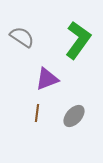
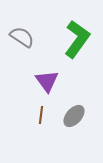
green L-shape: moved 1 px left, 1 px up
purple triangle: moved 2 px down; rotated 45 degrees counterclockwise
brown line: moved 4 px right, 2 px down
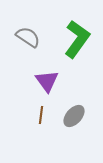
gray semicircle: moved 6 px right
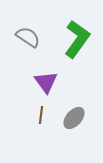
purple triangle: moved 1 px left, 1 px down
gray ellipse: moved 2 px down
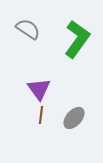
gray semicircle: moved 8 px up
purple triangle: moved 7 px left, 7 px down
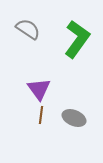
gray ellipse: rotated 70 degrees clockwise
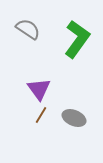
brown line: rotated 24 degrees clockwise
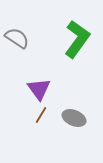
gray semicircle: moved 11 px left, 9 px down
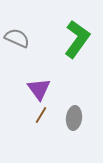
gray semicircle: rotated 10 degrees counterclockwise
gray ellipse: rotated 75 degrees clockwise
